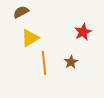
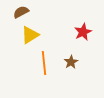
yellow triangle: moved 3 px up
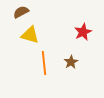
yellow triangle: rotated 48 degrees clockwise
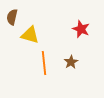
brown semicircle: moved 9 px left, 5 px down; rotated 49 degrees counterclockwise
red star: moved 2 px left, 3 px up; rotated 24 degrees counterclockwise
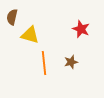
brown star: rotated 16 degrees clockwise
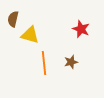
brown semicircle: moved 1 px right, 2 px down
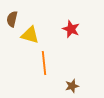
brown semicircle: moved 1 px left
red star: moved 10 px left
brown star: moved 1 px right, 24 px down
